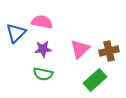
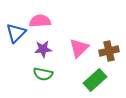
pink semicircle: moved 2 px left, 1 px up; rotated 15 degrees counterclockwise
pink triangle: moved 1 px left, 1 px up
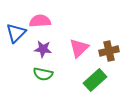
purple star: rotated 12 degrees clockwise
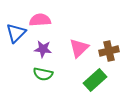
pink semicircle: moved 1 px up
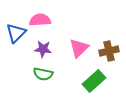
green rectangle: moved 1 px left, 1 px down
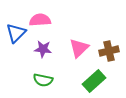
green semicircle: moved 6 px down
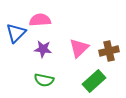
green semicircle: moved 1 px right
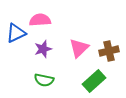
blue triangle: rotated 20 degrees clockwise
purple star: rotated 24 degrees counterclockwise
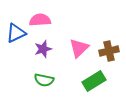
green rectangle: rotated 10 degrees clockwise
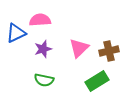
green rectangle: moved 3 px right
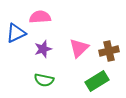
pink semicircle: moved 3 px up
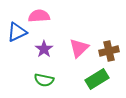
pink semicircle: moved 1 px left, 1 px up
blue triangle: moved 1 px right, 1 px up
purple star: moved 1 px right; rotated 18 degrees counterclockwise
green rectangle: moved 2 px up
